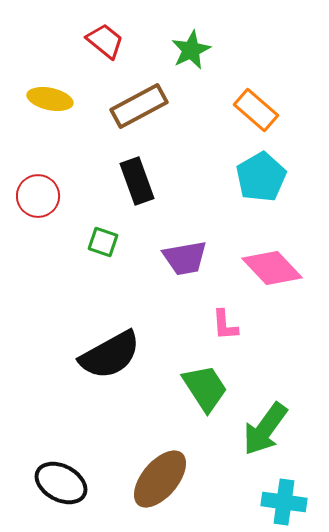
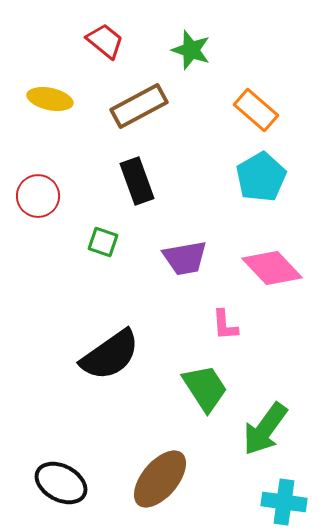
green star: rotated 27 degrees counterclockwise
black semicircle: rotated 6 degrees counterclockwise
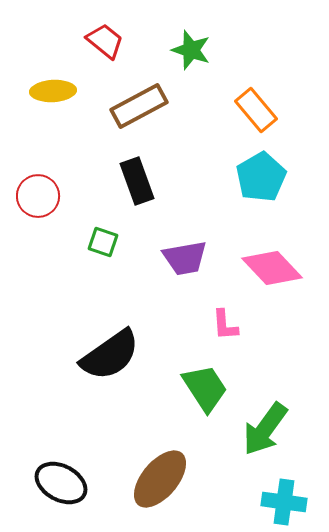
yellow ellipse: moved 3 px right, 8 px up; rotated 15 degrees counterclockwise
orange rectangle: rotated 9 degrees clockwise
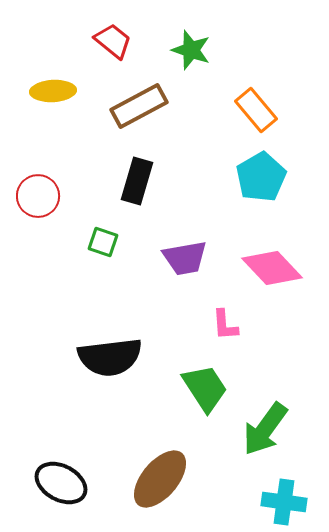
red trapezoid: moved 8 px right
black rectangle: rotated 36 degrees clockwise
black semicircle: moved 2 px down; rotated 28 degrees clockwise
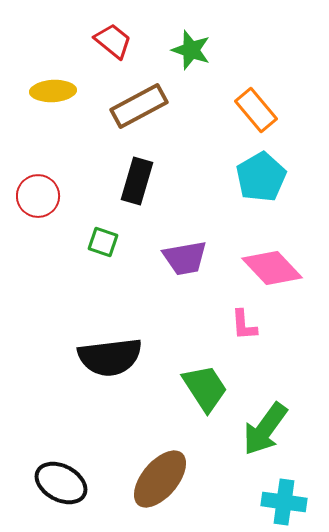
pink L-shape: moved 19 px right
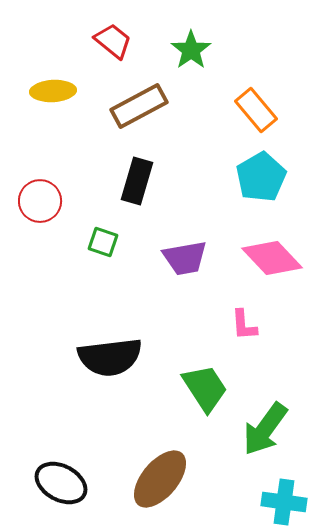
green star: rotated 18 degrees clockwise
red circle: moved 2 px right, 5 px down
pink diamond: moved 10 px up
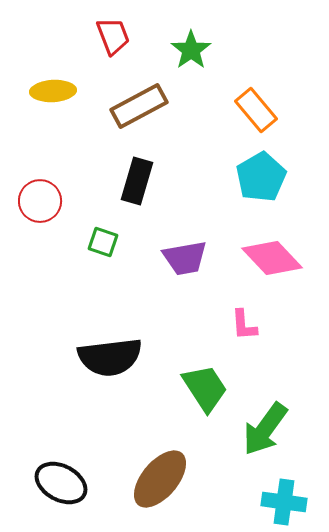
red trapezoid: moved 5 px up; rotated 30 degrees clockwise
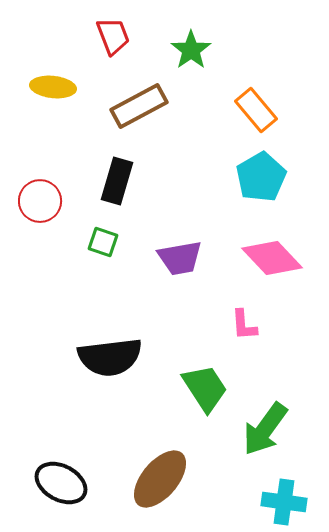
yellow ellipse: moved 4 px up; rotated 9 degrees clockwise
black rectangle: moved 20 px left
purple trapezoid: moved 5 px left
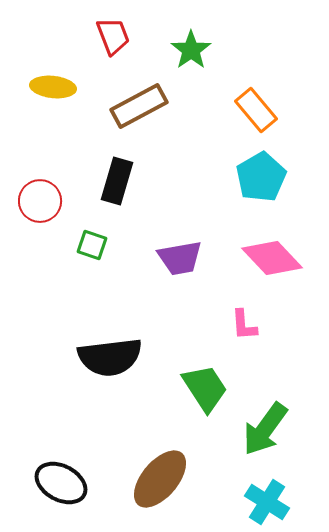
green square: moved 11 px left, 3 px down
cyan cross: moved 17 px left; rotated 24 degrees clockwise
